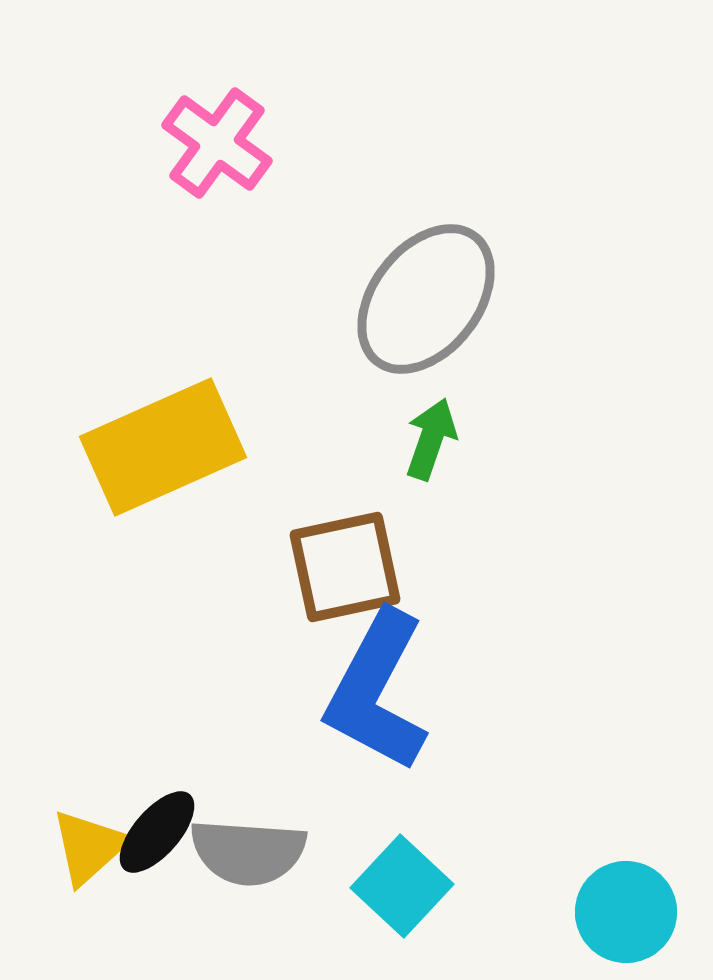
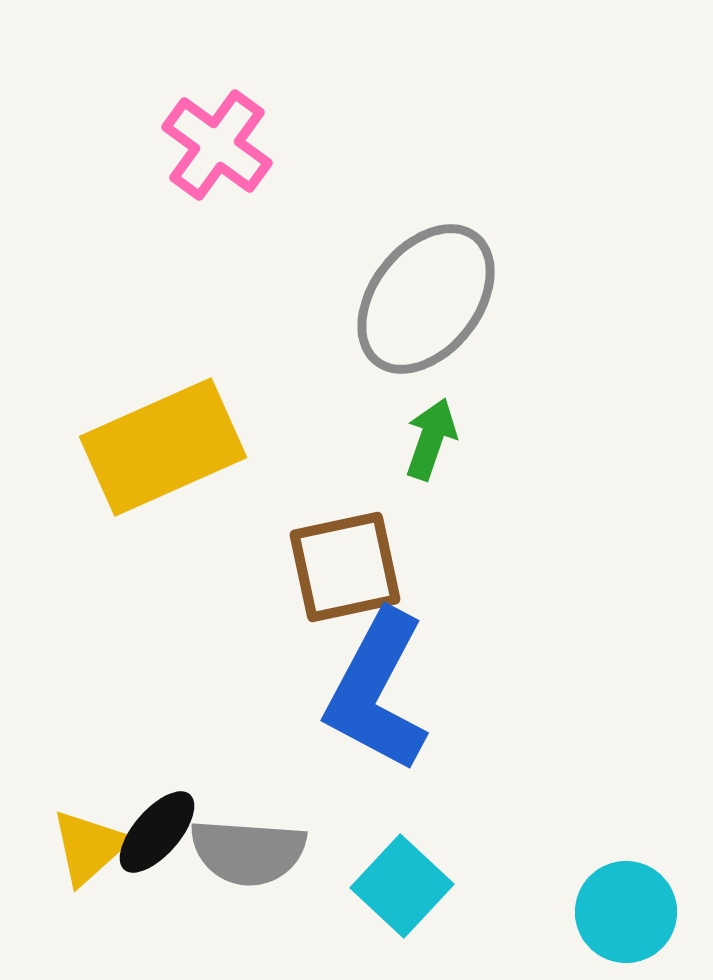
pink cross: moved 2 px down
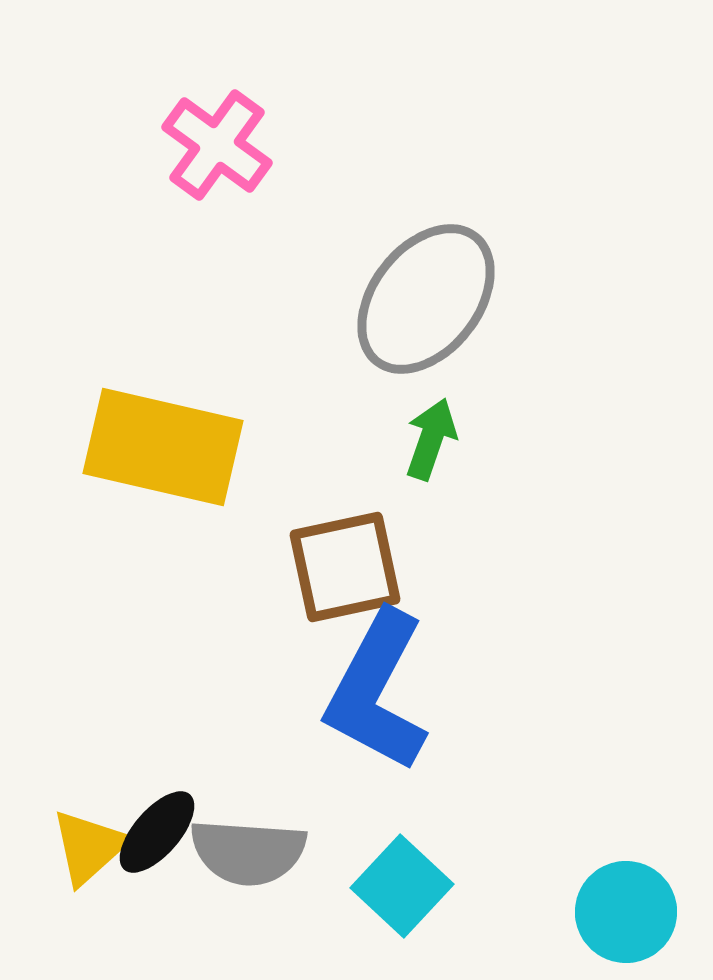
yellow rectangle: rotated 37 degrees clockwise
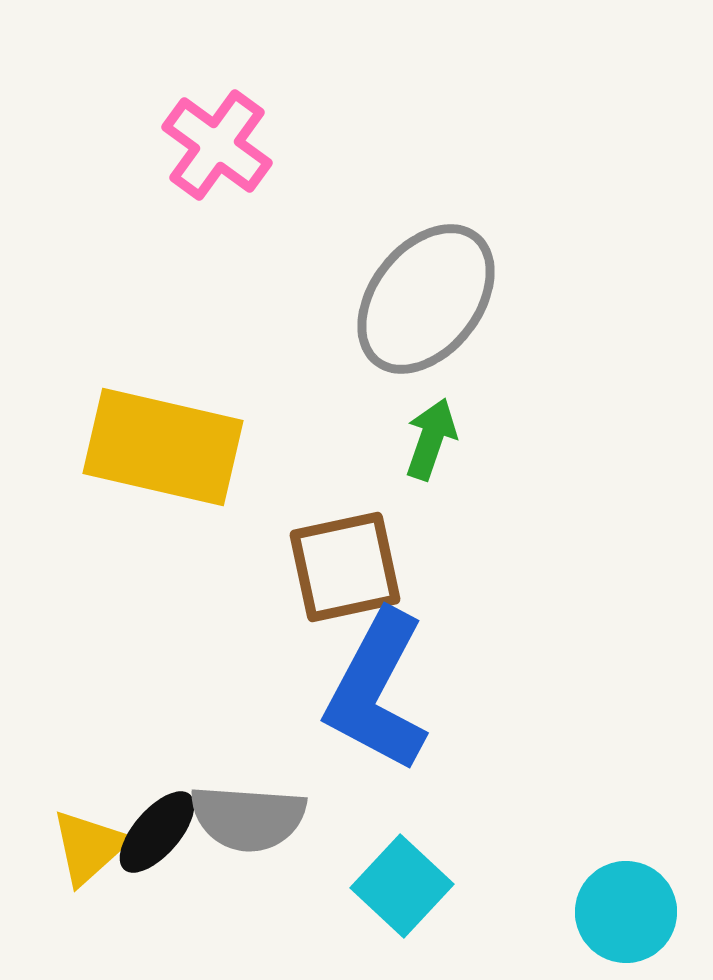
gray semicircle: moved 34 px up
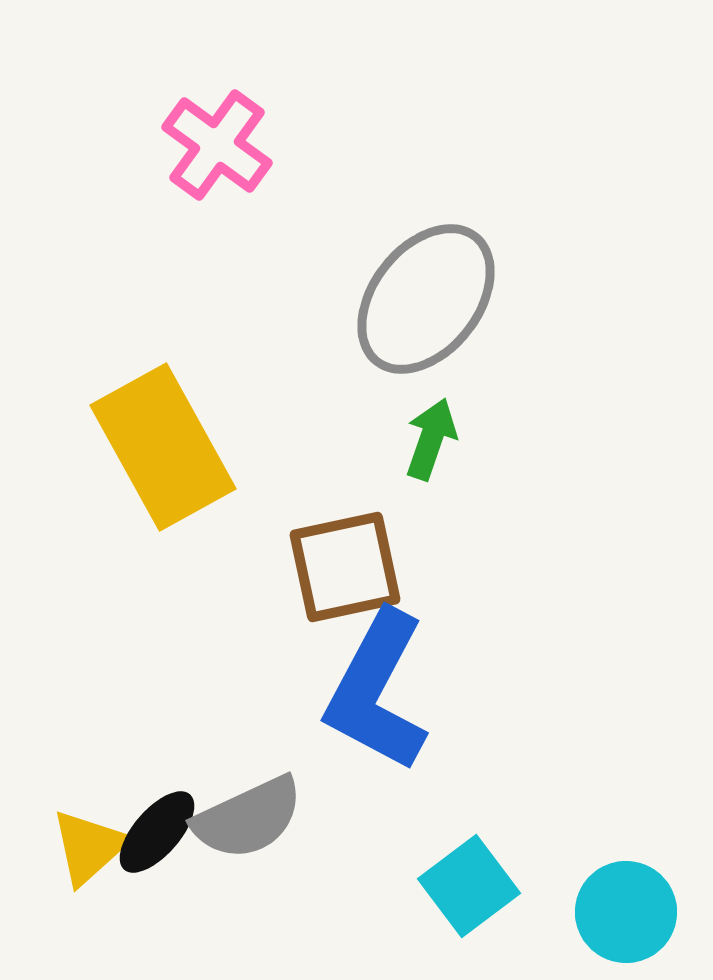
yellow rectangle: rotated 48 degrees clockwise
gray semicircle: rotated 29 degrees counterclockwise
cyan square: moved 67 px right; rotated 10 degrees clockwise
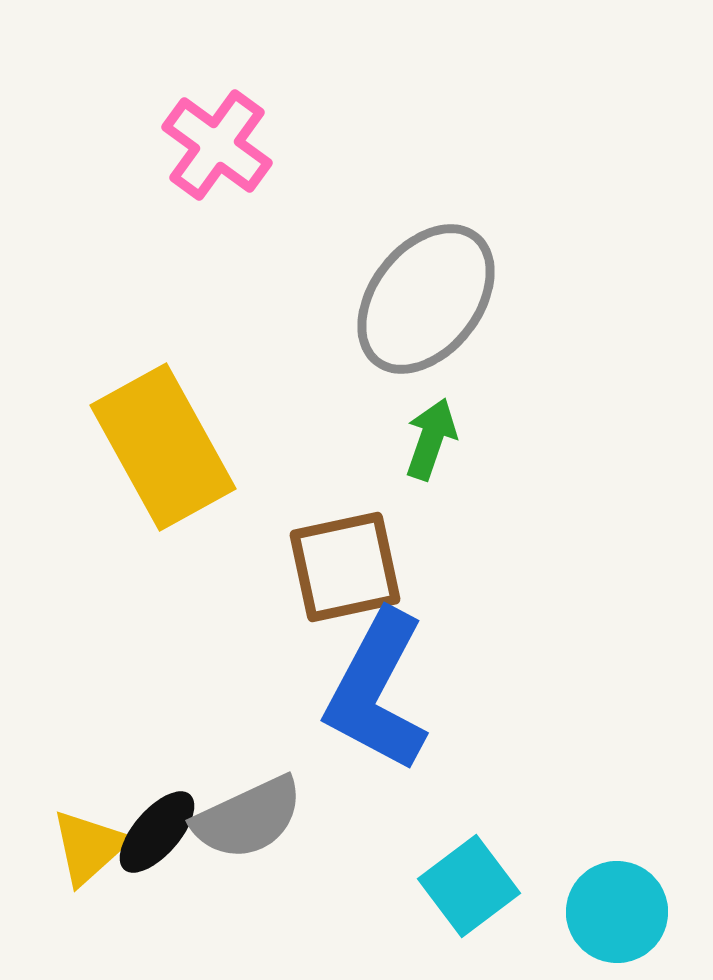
cyan circle: moved 9 px left
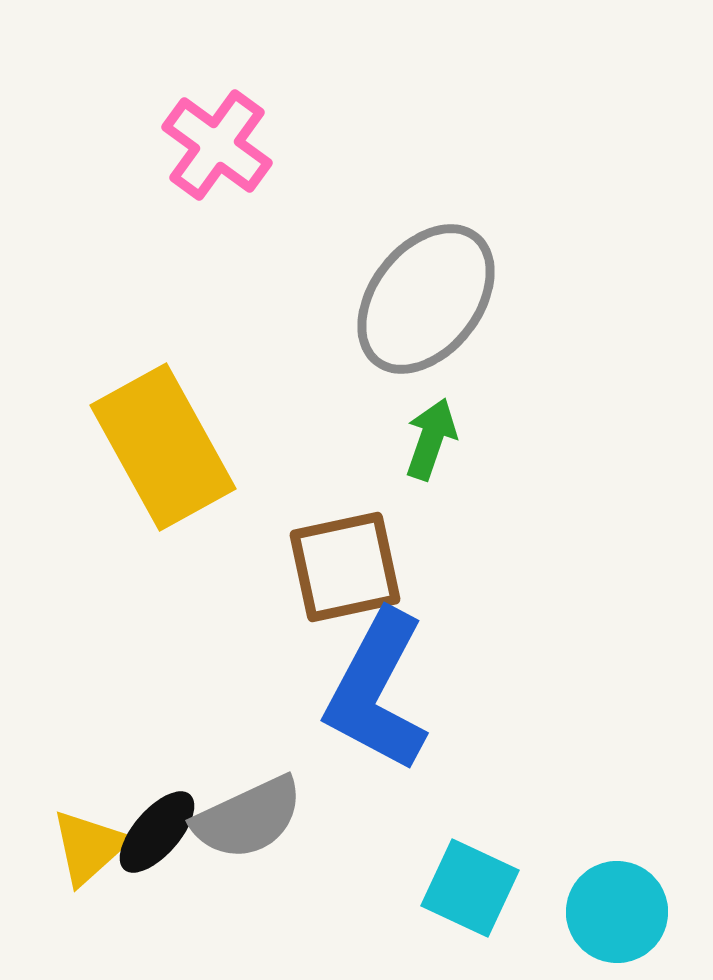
cyan square: moved 1 px right, 2 px down; rotated 28 degrees counterclockwise
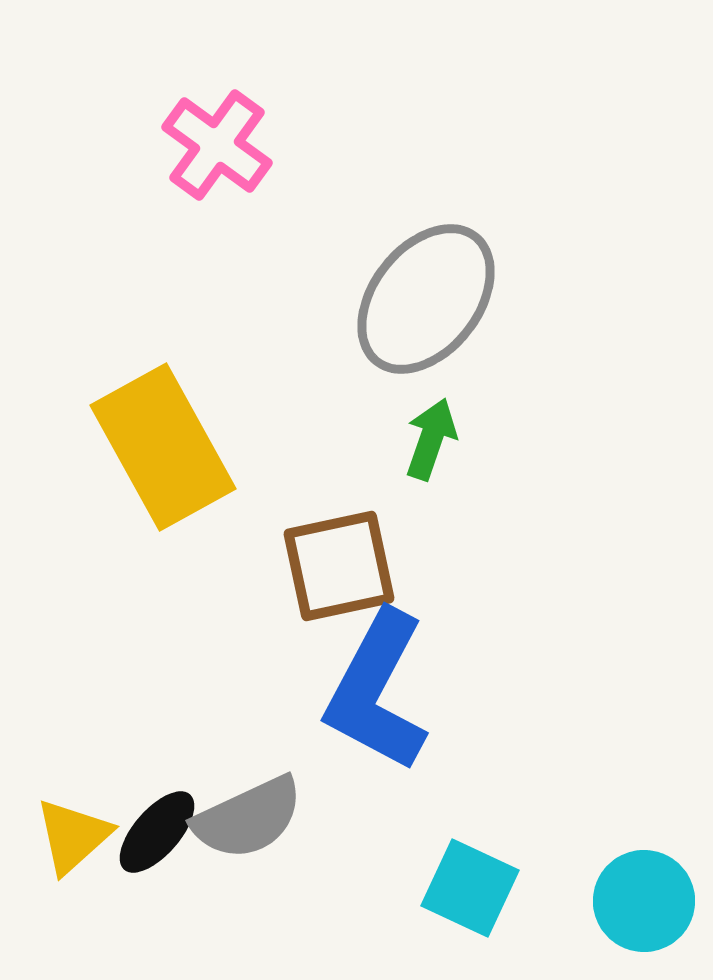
brown square: moved 6 px left, 1 px up
yellow triangle: moved 16 px left, 11 px up
cyan circle: moved 27 px right, 11 px up
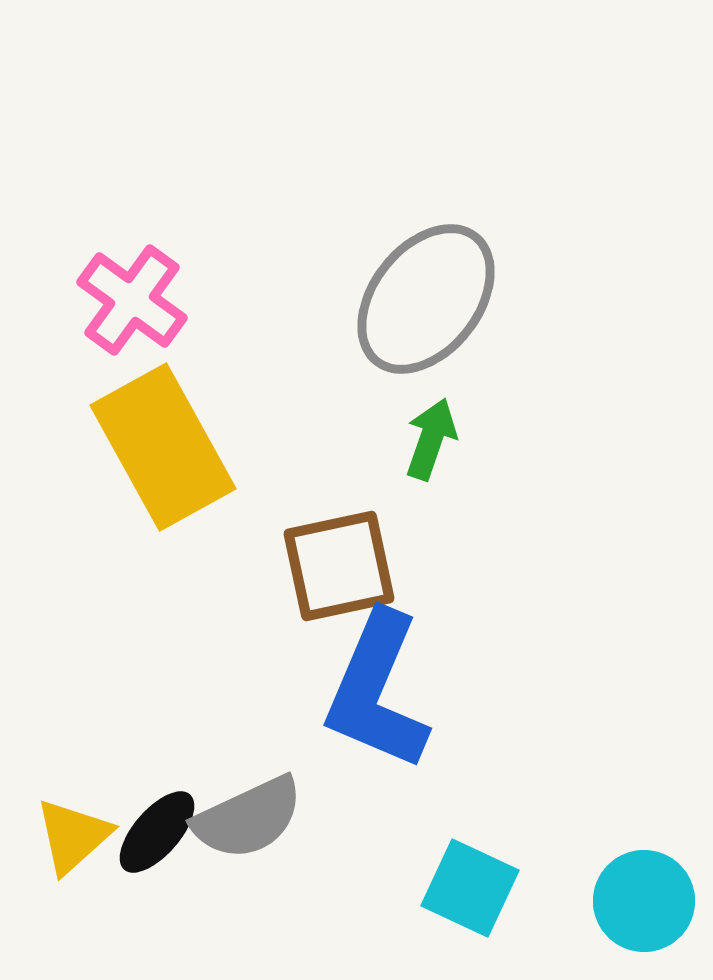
pink cross: moved 85 px left, 155 px down
blue L-shape: rotated 5 degrees counterclockwise
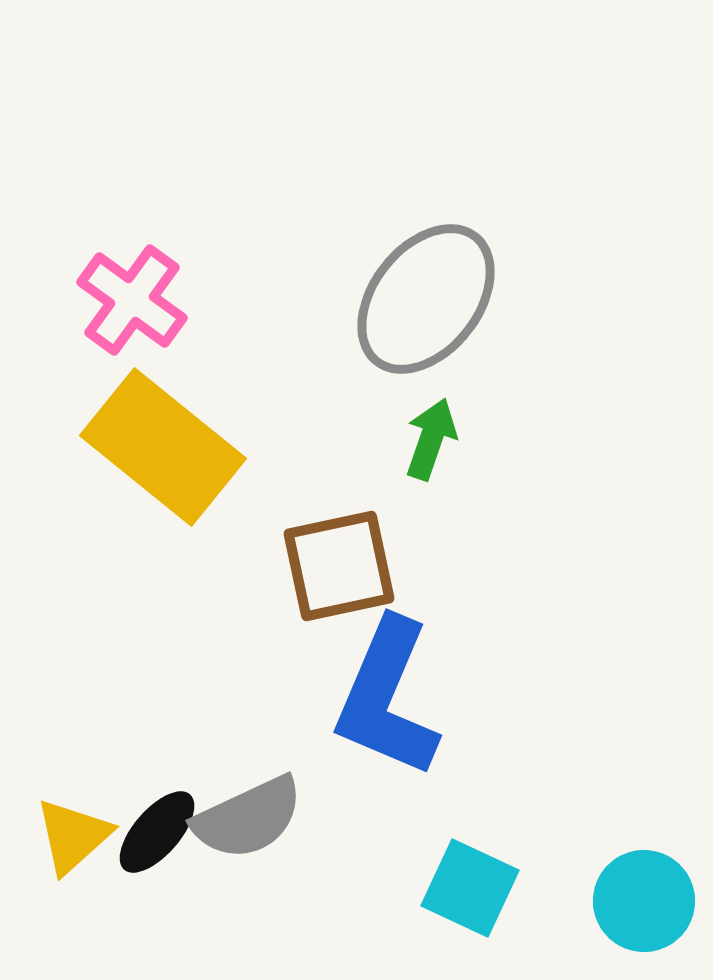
yellow rectangle: rotated 22 degrees counterclockwise
blue L-shape: moved 10 px right, 7 px down
